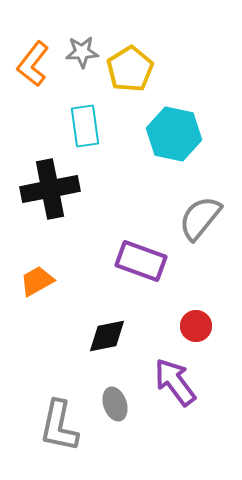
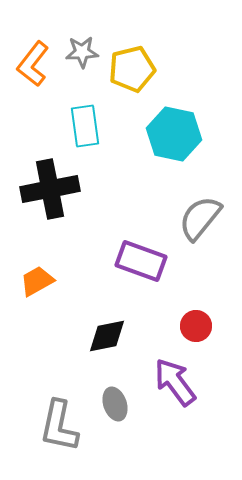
yellow pentagon: moved 2 px right; rotated 18 degrees clockwise
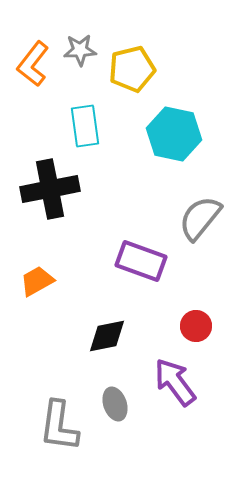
gray star: moved 2 px left, 2 px up
gray L-shape: rotated 4 degrees counterclockwise
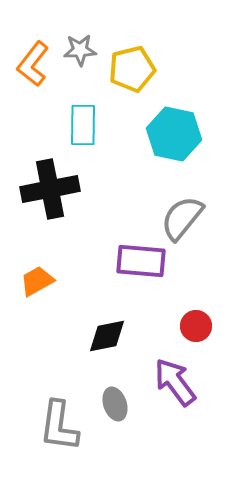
cyan rectangle: moved 2 px left, 1 px up; rotated 9 degrees clockwise
gray semicircle: moved 18 px left
purple rectangle: rotated 15 degrees counterclockwise
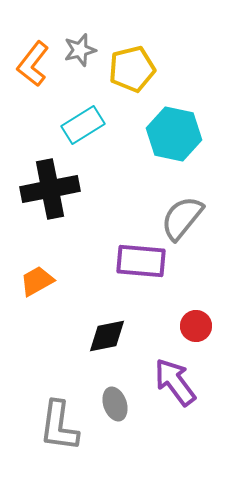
gray star: rotated 12 degrees counterclockwise
cyan rectangle: rotated 57 degrees clockwise
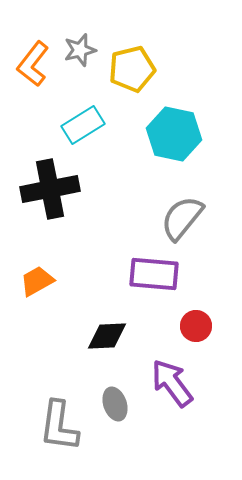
purple rectangle: moved 13 px right, 13 px down
black diamond: rotated 9 degrees clockwise
purple arrow: moved 3 px left, 1 px down
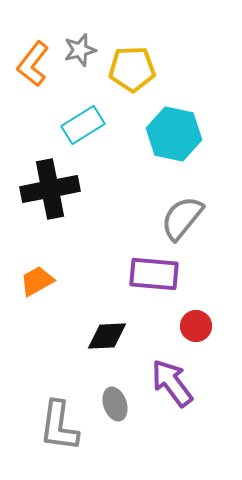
yellow pentagon: rotated 12 degrees clockwise
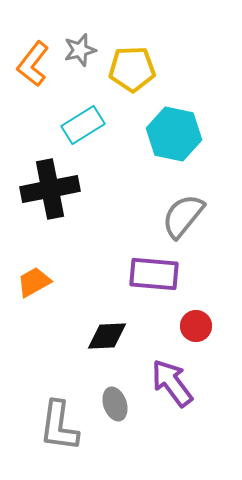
gray semicircle: moved 1 px right, 2 px up
orange trapezoid: moved 3 px left, 1 px down
